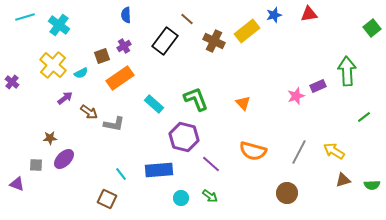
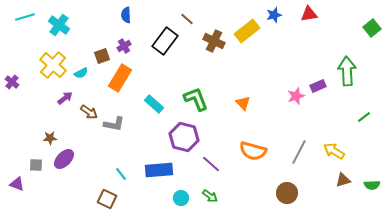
orange rectangle at (120, 78): rotated 24 degrees counterclockwise
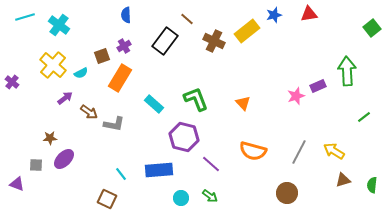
green semicircle at (372, 185): rotated 98 degrees clockwise
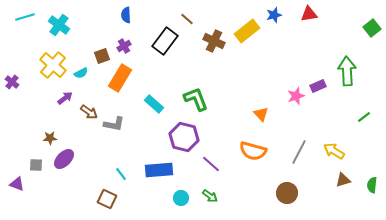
orange triangle at (243, 103): moved 18 px right, 11 px down
